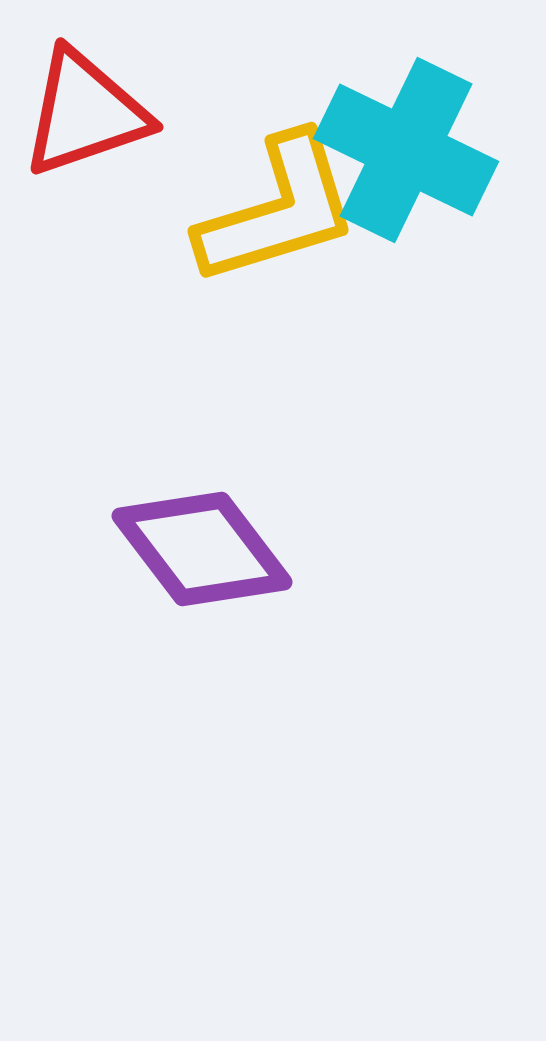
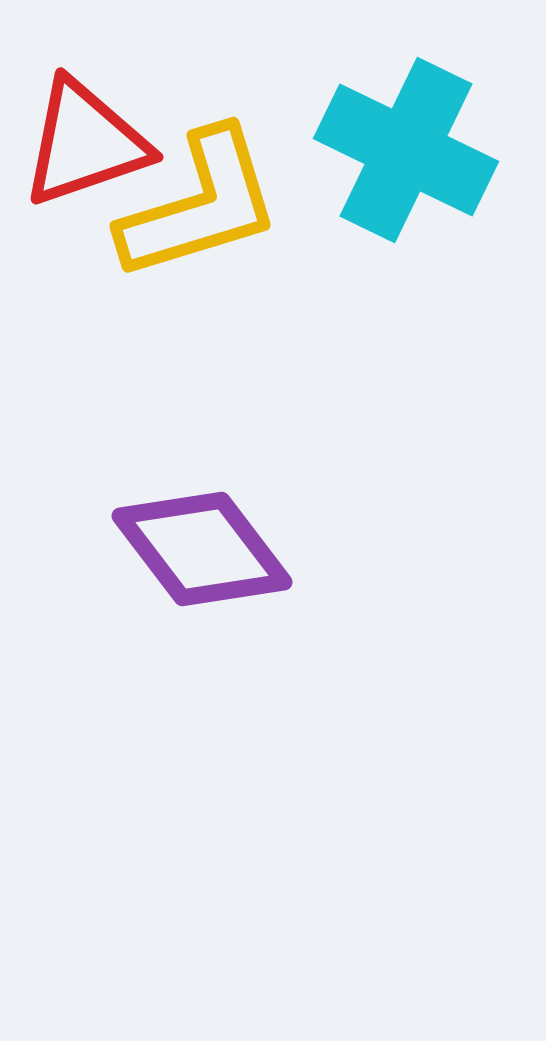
red triangle: moved 30 px down
yellow L-shape: moved 78 px left, 5 px up
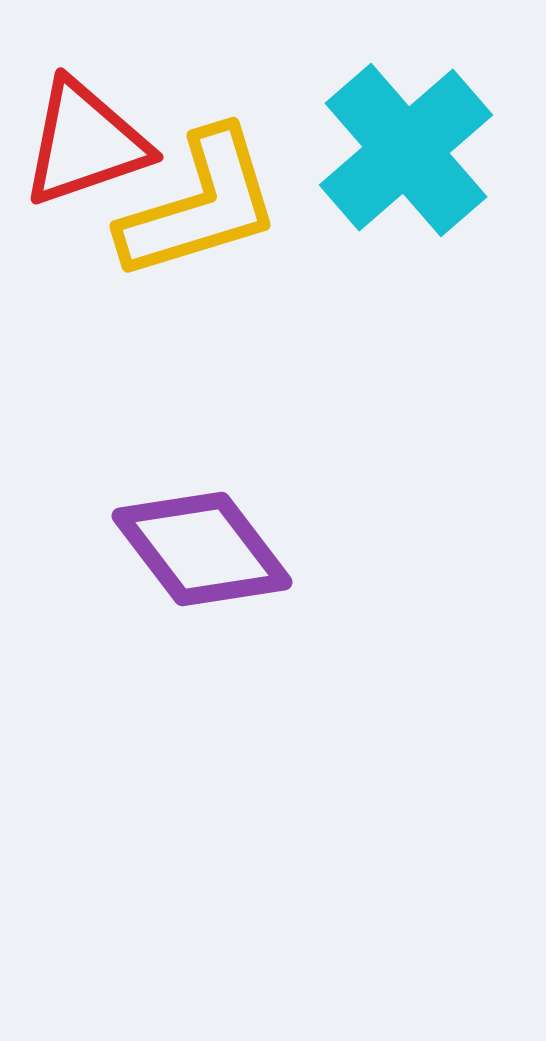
cyan cross: rotated 23 degrees clockwise
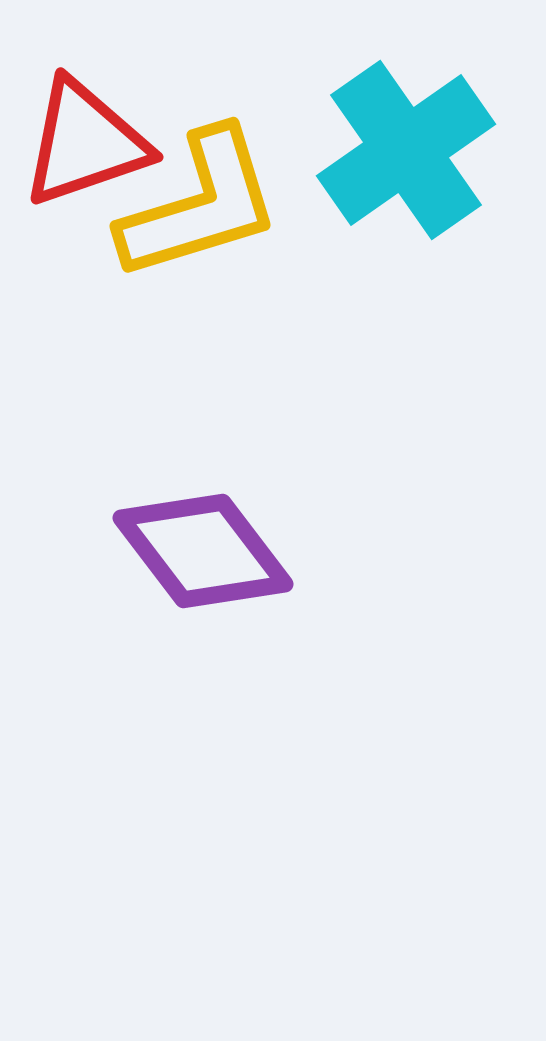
cyan cross: rotated 6 degrees clockwise
purple diamond: moved 1 px right, 2 px down
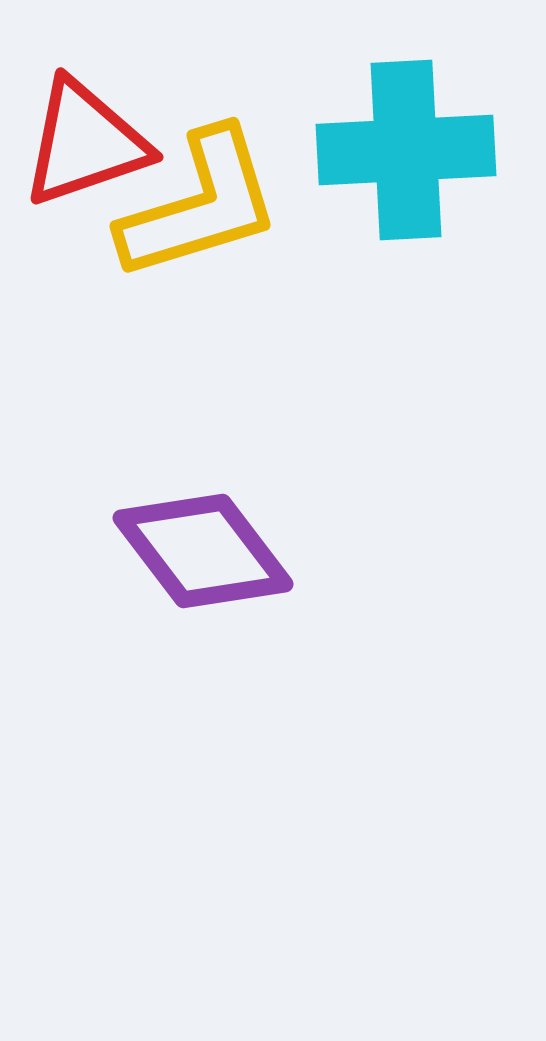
cyan cross: rotated 32 degrees clockwise
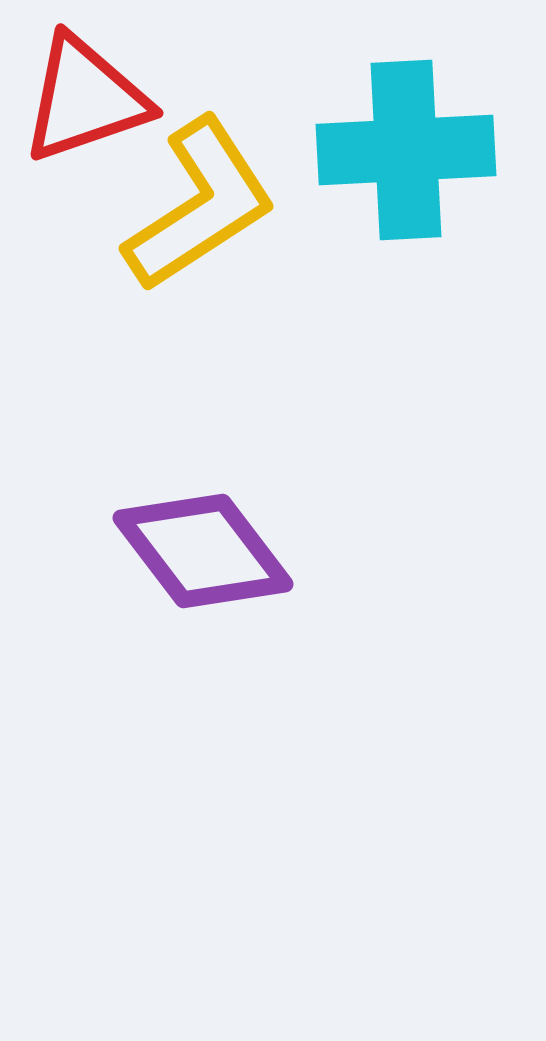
red triangle: moved 44 px up
yellow L-shape: rotated 16 degrees counterclockwise
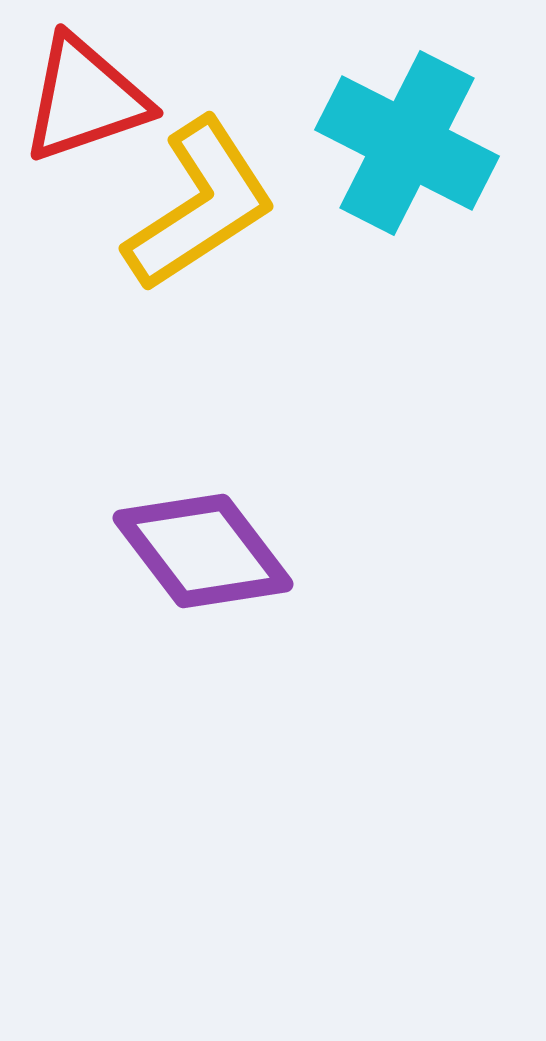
cyan cross: moved 1 px right, 7 px up; rotated 30 degrees clockwise
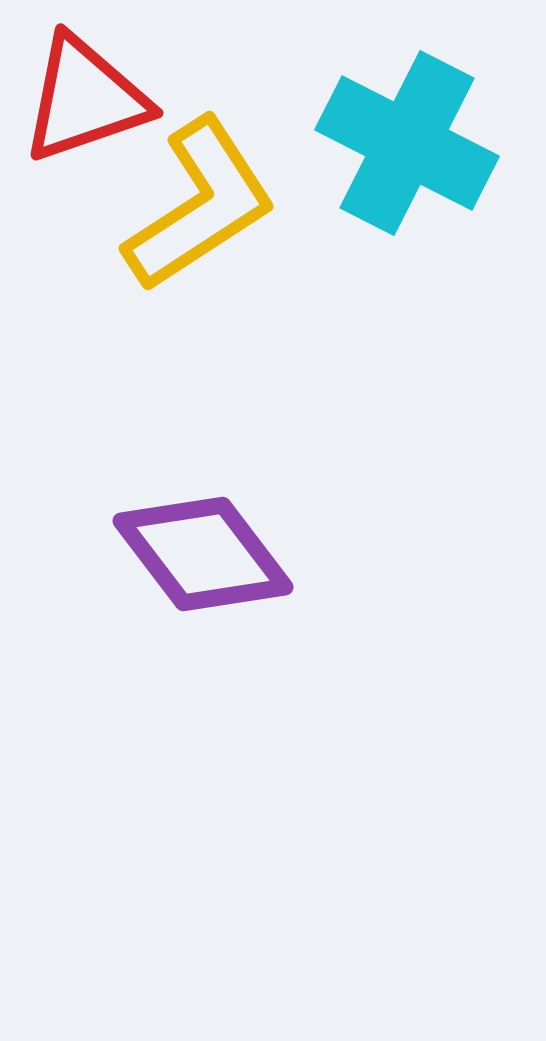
purple diamond: moved 3 px down
